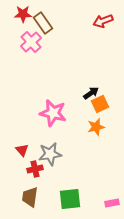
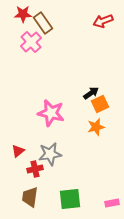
pink star: moved 2 px left
red triangle: moved 4 px left, 1 px down; rotated 32 degrees clockwise
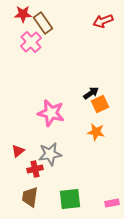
orange star: moved 5 px down; rotated 24 degrees clockwise
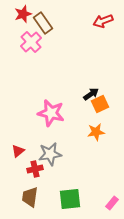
red star: rotated 18 degrees counterclockwise
black arrow: moved 1 px down
orange star: rotated 18 degrees counterclockwise
pink rectangle: rotated 40 degrees counterclockwise
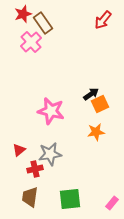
red arrow: moved 1 px up; rotated 30 degrees counterclockwise
pink star: moved 2 px up
red triangle: moved 1 px right, 1 px up
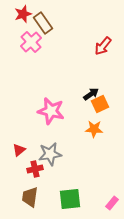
red arrow: moved 26 px down
orange star: moved 2 px left, 3 px up; rotated 12 degrees clockwise
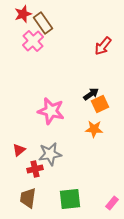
pink cross: moved 2 px right, 1 px up
brown trapezoid: moved 2 px left, 1 px down
